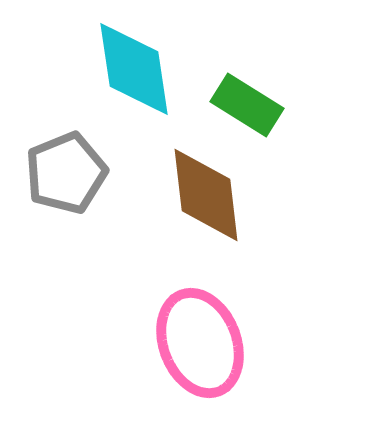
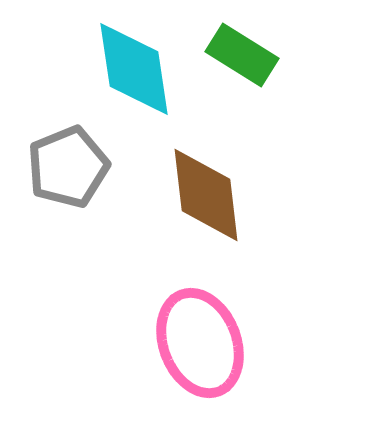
green rectangle: moved 5 px left, 50 px up
gray pentagon: moved 2 px right, 6 px up
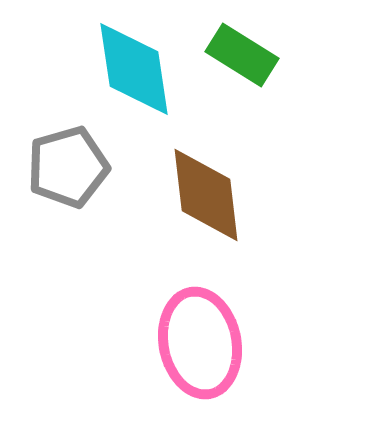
gray pentagon: rotated 6 degrees clockwise
pink ellipse: rotated 10 degrees clockwise
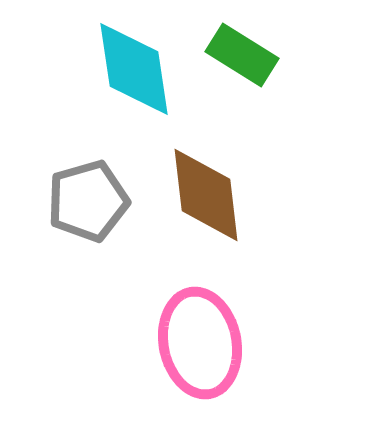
gray pentagon: moved 20 px right, 34 px down
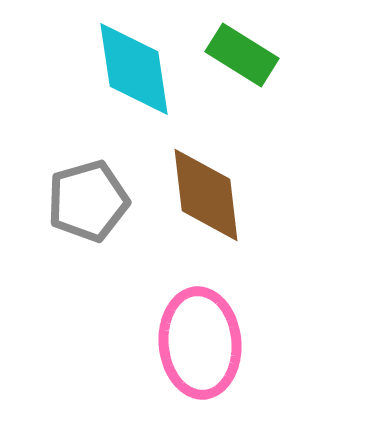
pink ellipse: rotated 6 degrees clockwise
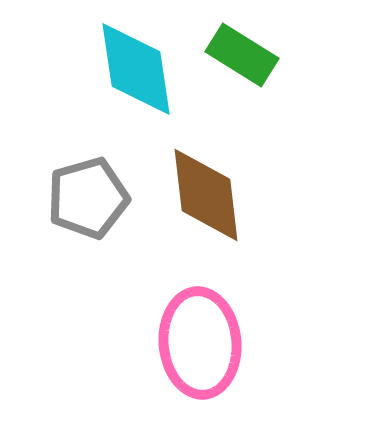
cyan diamond: moved 2 px right
gray pentagon: moved 3 px up
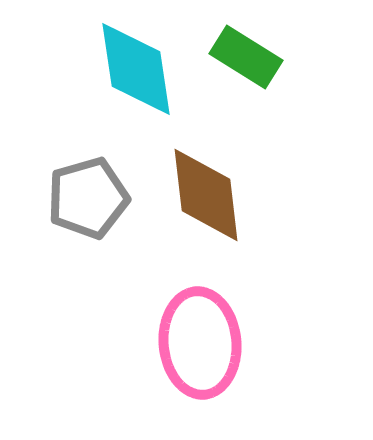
green rectangle: moved 4 px right, 2 px down
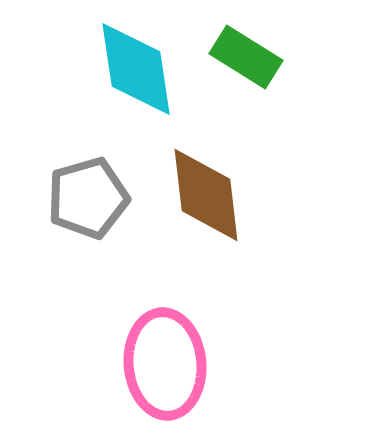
pink ellipse: moved 35 px left, 21 px down
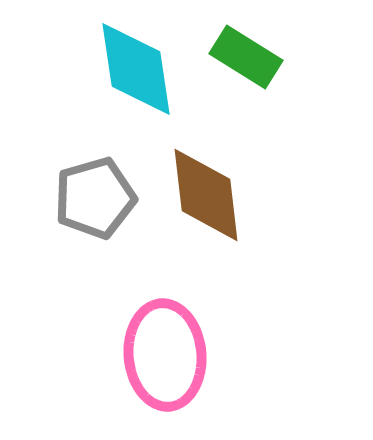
gray pentagon: moved 7 px right
pink ellipse: moved 9 px up
